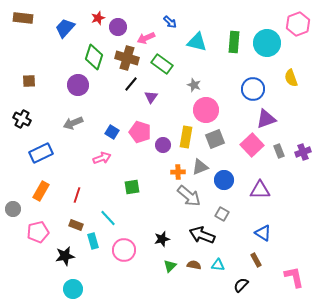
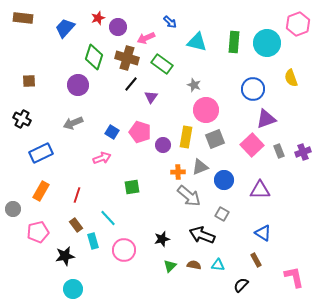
brown rectangle at (76, 225): rotated 32 degrees clockwise
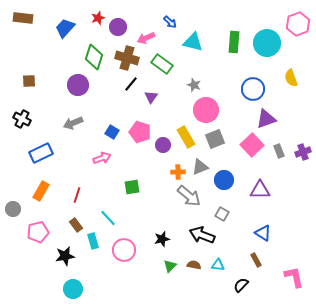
cyan triangle at (197, 42): moved 4 px left
yellow rectangle at (186, 137): rotated 40 degrees counterclockwise
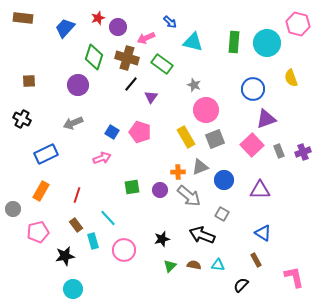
pink hexagon at (298, 24): rotated 25 degrees counterclockwise
purple circle at (163, 145): moved 3 px left, 45 px down
blue rectangle at (41, 153): moved 5 px right, 1 px down
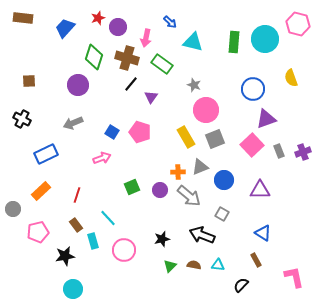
pink arrow at (146, 38): rotated 54 degrees counterclockwise
cyan circle at (267, 43): moved 2 px left, 4 px up
green square at (132, 187): rotated 14 degrees counterclockwise
orange rectangle at (41, 191): rotated 18 degrees clockwise
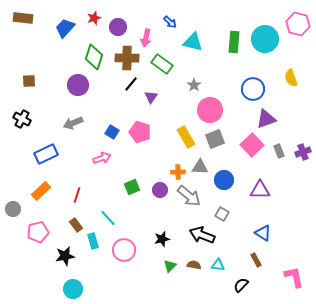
red star at (98, 18): moved 4 px left
brown cross at (127, 58): rotated 15 degrees counterclockwise
gray star at (194, 85): rotated 16 degrees clockwise
pink circle at (206, 110): moved 4 px right
gray triangle at (200, 167): rotated 24 degrees clockwise
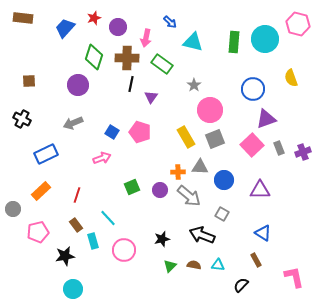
black line at (131, 84): rotated 28 degrees counterclockwise
gray rectangle at (279, 151): moved 3 px up
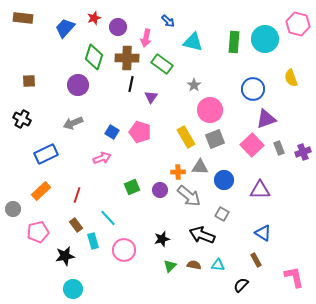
blue arrow at (170, 22): moved 2 px left, 1 px up
